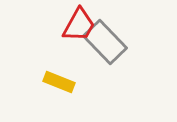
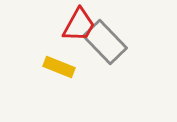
yellow rectangle: moved 15 px up
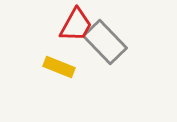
red trapezoid: moved 3 px left
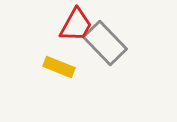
gray rectangle: moved 1 px down
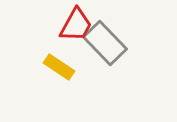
yellow rectangle: rotated 12 degrees clockwise
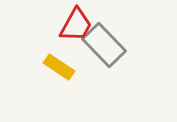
gray rectangle: moved 1 px left, 2 px down
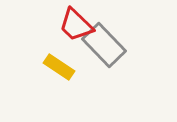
red trapezoid: rotated 105 degrees clockwise
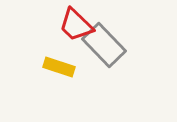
yellow rectangle: rotated 16 degrees counterclockwise
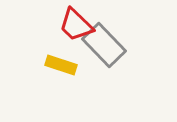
yellow rectangle: moved 2 px right, 2 px up
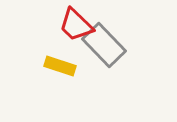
yellow rectangle: moved 1 px left, 1 px down
